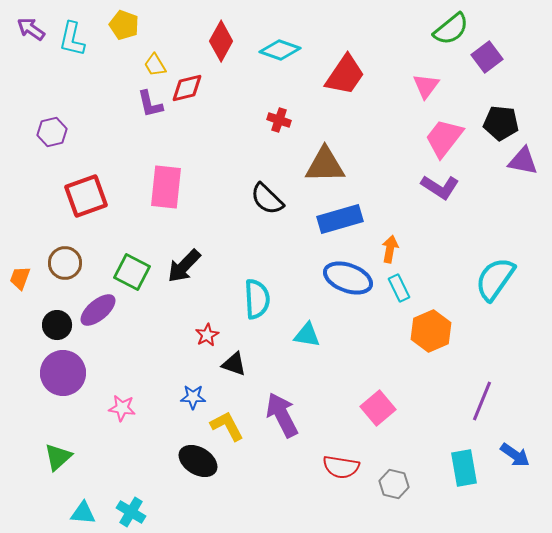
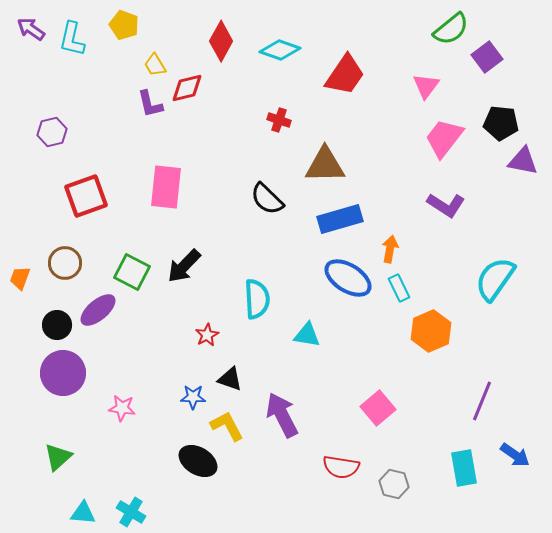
purple L-shape at (440, 187): moved 6 px right, 18 px down
blue ellipse at (348, 278): rotated 12 degrees clockwise
black triangle at (234, 364): moved 4 px left, 15 px down
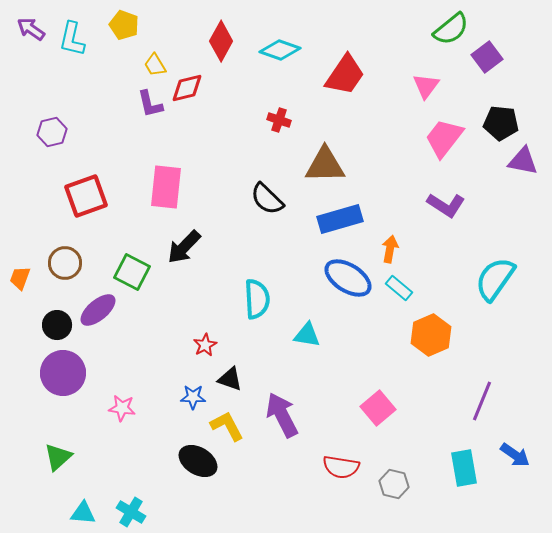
black arrow at (184, 266): moved 19 px up
cyan rectangle at (399, 288): rotated 24 degrees counterclockwise
orange hexagon at (431, 331): moved 4 px down
red star at (207, 335): moved 2 px left, 10 px down
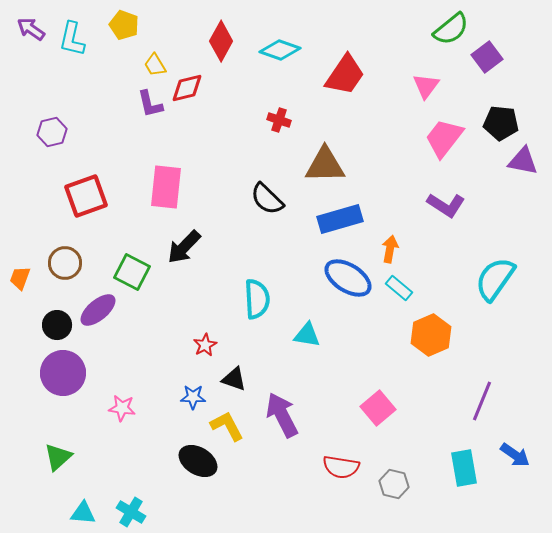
black triangle at (230, 379): moved 4 px right
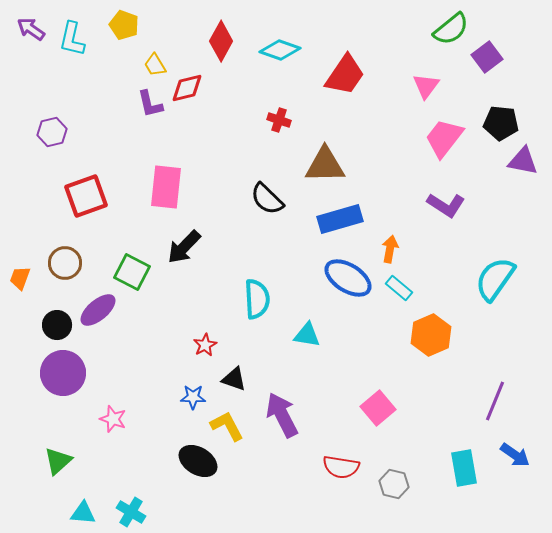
purple line at (482, 401): moved 13 px right
pink star at (122, 408): moved 9 px left, 11 px down; rotated 12 degrees clockwise
green triangle at (58, 457): moved 4 px down
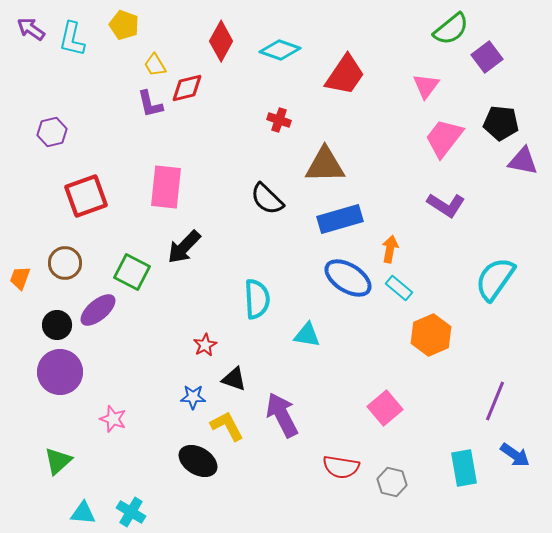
purple circle at (63, 373): moved 3 px left, 1 px up
pink square at (378, 408): moved 7 px right
gray hexagon at (394, 484): moved 2 px left, 2 px up
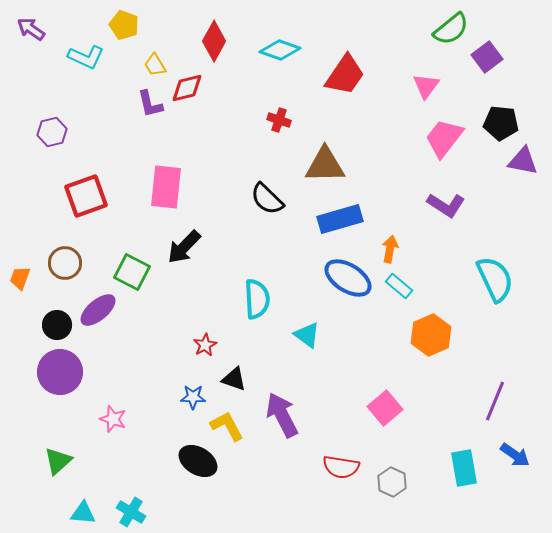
cyan L-shape at (72, 39): moved 14 px right, 18 px down; rotated 78 degrees counterclockwise
red diamond at (221, 41): moved 7 px left
cyan semicircle at (495, 279): rotated 120 degrees clockwise
cyan rectangle at (399, 288): moved 2 px up
cyan triangle at (307, 335): rotated 28 degrees clockwise
gray hexagon at (392, 482): rotated 12 degrees clockwise
